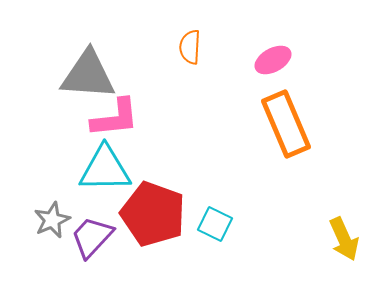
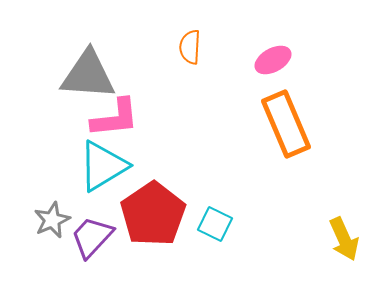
cyan triangle: moved 2 px left, 3 px up; rotated 30 degrees counterclockwise
red pentagon: rotated 18 degrees clockwise
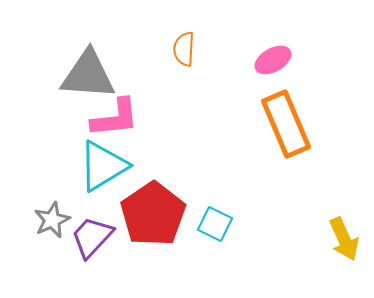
orange semicircle: moved 6 px left, 2 px down
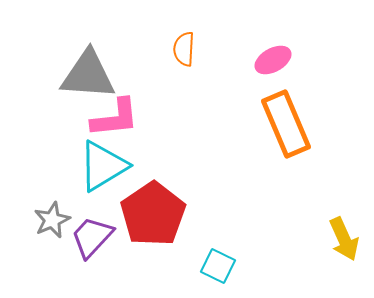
cyan square: moved 3 px right, 42 px down
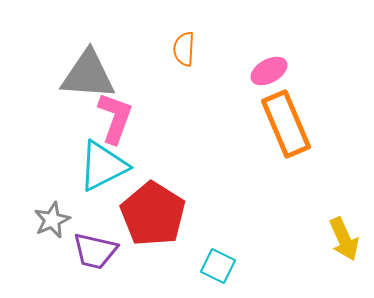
pink ellipse: moved 4 px left, 11 px down
pink L-shape: rotated 64 degrees counterclockwise
cyan triangle: rotated 4 degrees clockwise
red pentagon: rotated 6 degrees counterclockwise
purple trapezoid: moved 3 px right, 14 px down; rotated 120 degrees counterclockwise
